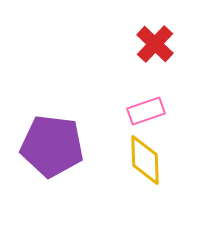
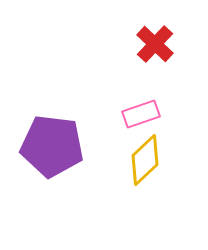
pink rectangle: moved 5 px left, 3 px down
yellow diamond: rotated 48 degrees clockwise
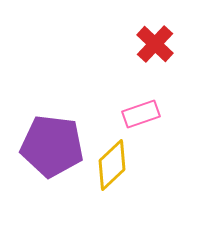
yellow diamond: moved 33 px left, 5 px down
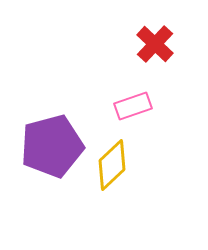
pink rectangle: moved 8 px left, 8 px up
purple pentagon: rotated 22 degrees counterclockwise
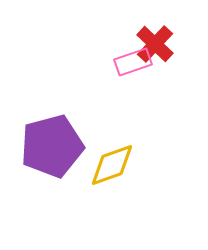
pink rectangle: moved 44 px up
yellow diamond: rotated 24 degrees clockwise
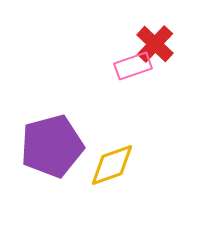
pink rectangle: moved 4 px down
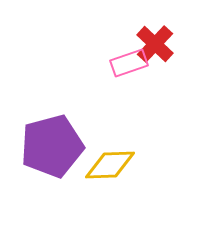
pink rectangle: moved 4 px left, 3 px up
yellow diamond: moved 2 px left; rotated 18 degrees clockwise
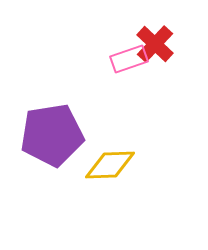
pink rectangle: moved 4 px up
purple pentagon: moved 11 px up; rotated 6 degrees clockwise
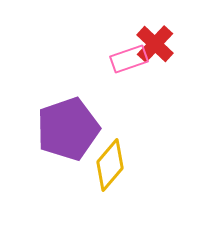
purple pentagon: moved 16 px right, 6 px up; rotated 10 degrees counterclockwise
yellow diamond: rotated 48 degrees counterclockwise
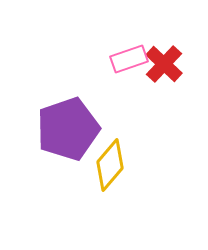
red cross: moved 9 px right, 20 px down
